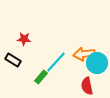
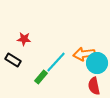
red semicircle: moved 7 px right
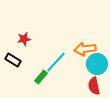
red star: rotated 16 degrees counterclockwise
orange arrow: moved 1 px right, 5 px up
cyan circle: moved 1 px down
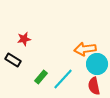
cyan line: moved 7 px right, 17 px down
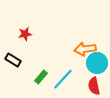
red star: moved 1 px right, 5 px up
cyan circle: moved 1 px up
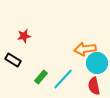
red star: moved 1 px left, 2 px down
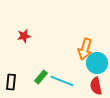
orange arrow: rotated 65 degrees counterclockwise
black rectangle: moved 2 px left, 22 px down; rotated 63 degrees clockwise
cyan line: moved 1 px left, 2 px down; rotated 70 degrees clockwise
red semicircle: moved 2 px right
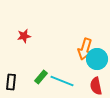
cyan circle: moved 4 px up
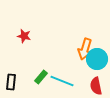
red star: rotated 24 degrees clockwise
